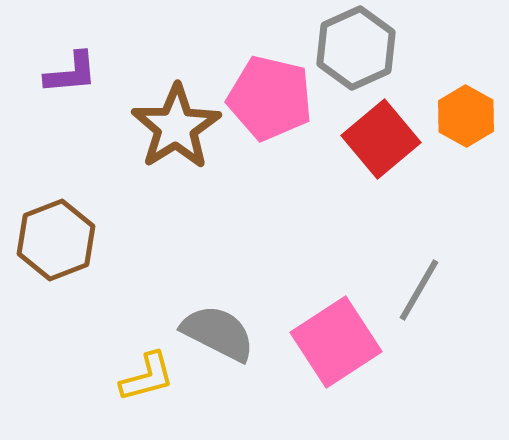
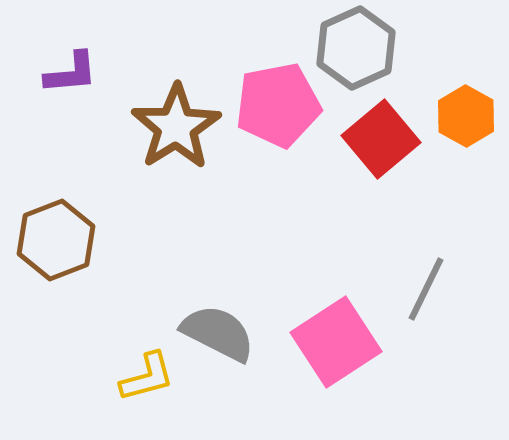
pink pentagon: moved 8 px right, 7 px down; rotated 24 degrees counterclockwise
gray line: moved 7 px right, 1 px up; rotated 4 degrees counterclockwise
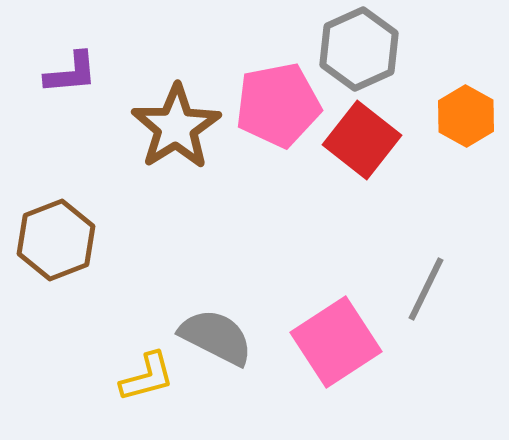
gray hexagon: moved 3 px right, 1 px down
red square: moved 19 px left, 1 px down; rotated 12 degrees counterclockwise
gray semicircle: moved 2 px left, 4 px down
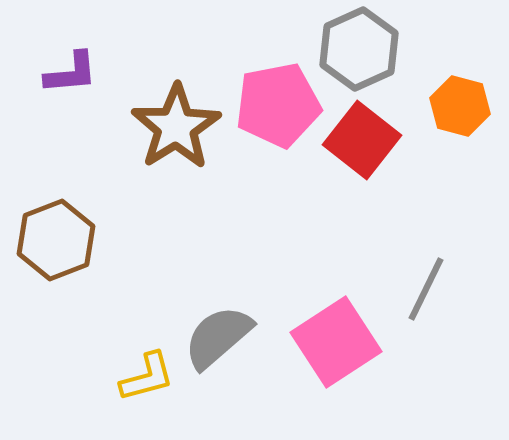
orange hexagon: moved 6 px left, 10 px up; rotated 14 degrees counterclockwise
gray semicircle: moved 2 px right; rotated 68 degrees counterclockwise
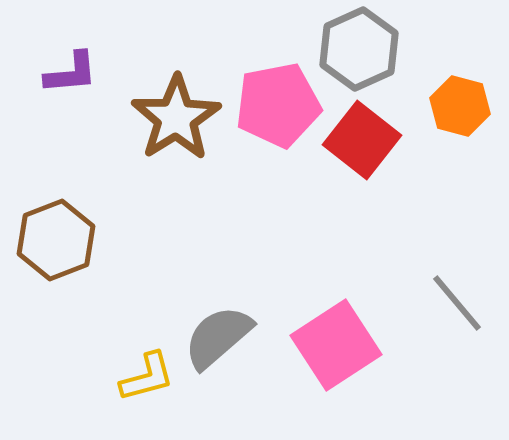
brown star: moved 9 px up
gray line: moved 31 px right, 14 px down; rotated 66 degrees counterclockwise
pink square: moved 3 px down
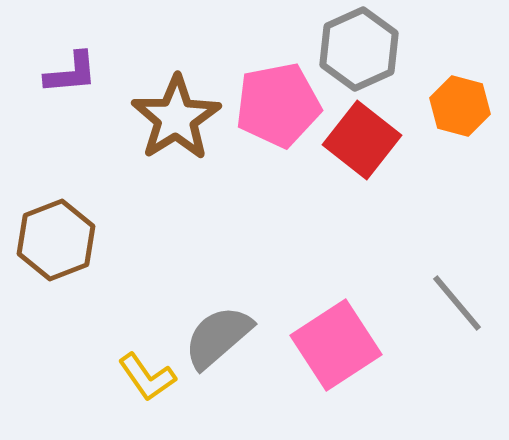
yellow L-shape: rotated 70 degrees clockwise
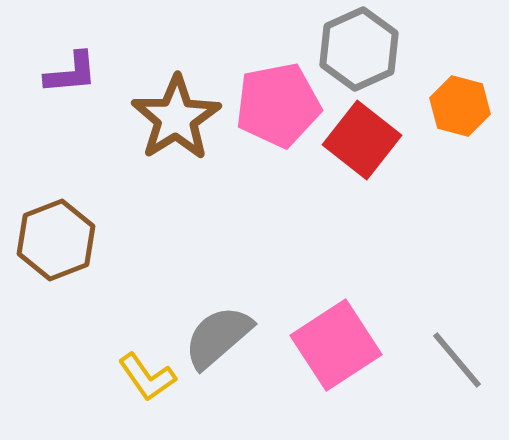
gray line: moved 57 px down
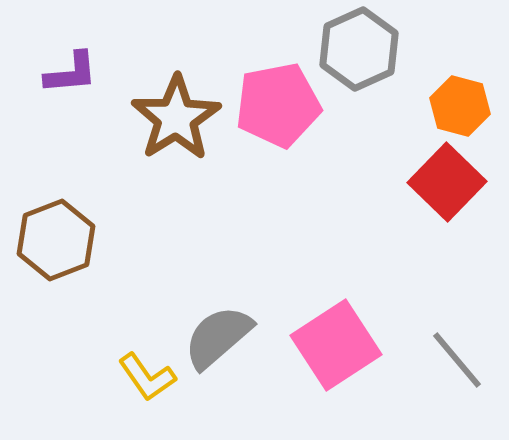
red square: moved 85 px right, 42 px down; rotated 6 degrees clockwise
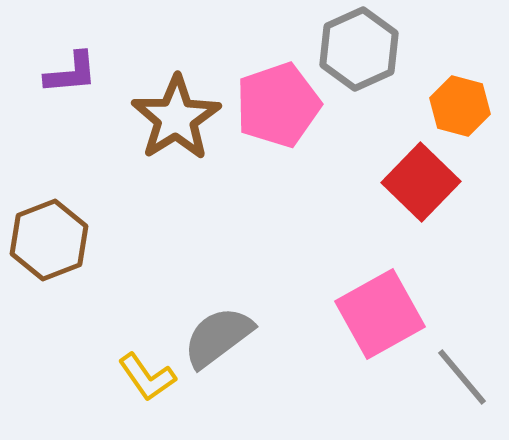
pink pentagon: rotated 8 degrees counterclockwise
red square: moved 26 px left
brown hexagon: moved 7 px left
gray semicircle: rotated 4 degrees clockwise
pink square: moved 44 px right, 31 px up; rotated 4 degrees clockwise
gray line: moved 5 px right, 17 px down
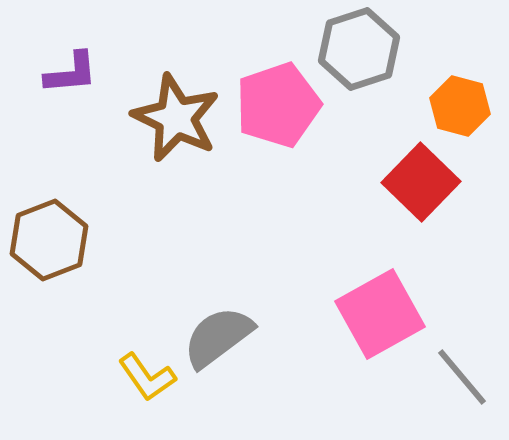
gray hexagon: rotated 6 degrees clockwise
brown star: rotated 14 degrees counterclockwise
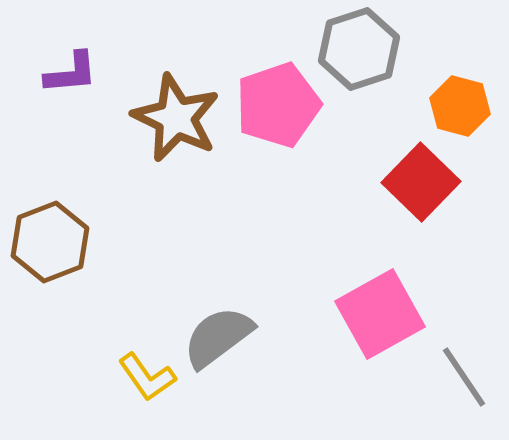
brown hexagon: moved 1 px right, 2 px down
gray line: moved 2 px right; rotated 6 degrees clockwise
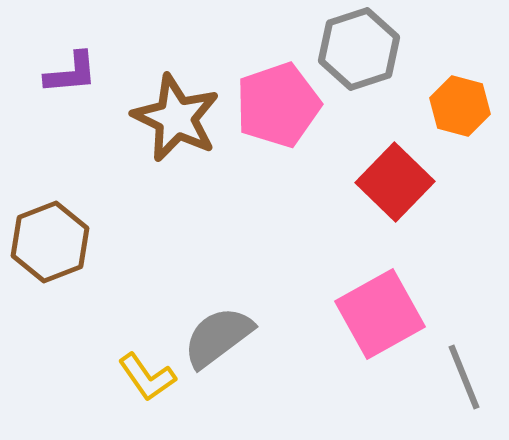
red square: moved 26 px left
gray line: rotated 12 degrees clockwise
